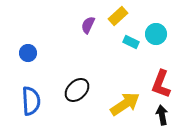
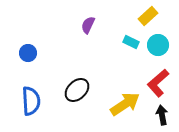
yellow rectangle: moved 30 px right
cyan circle: moved 2 px right, 11 px down
red L-shape: moved 3 px left, 1 px up; rotated 28 degrees clockwise
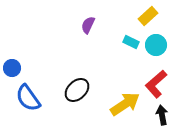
cyan circle: moved 2 px left
blue circle: moved 16 px left, 15 px down
red L-shape: moved 2 px left, 1 px down
blue semicircle: moved 3 px left, 3 px up; rotated 148 degrees clockwise
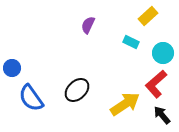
cyan circle: moved 7 px right, 8 px down
blue semicircle: moved 3 px right
black arrow: rotated 30 degrees counterclockwise
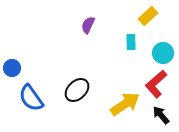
cyan rectangle: rotated 63 degrees clockwise
black arrow: moved 1 px left
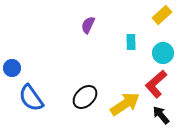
yellow rectangle: moved 14 px right, 1 px up
black ellipse: moved 8 px right, 7 px down
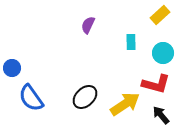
yellow rectangle: moved 2 px left
red L-shape: rotated 124 degrees counterclockwise
